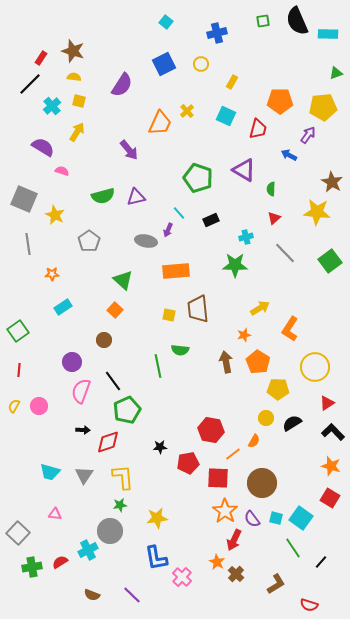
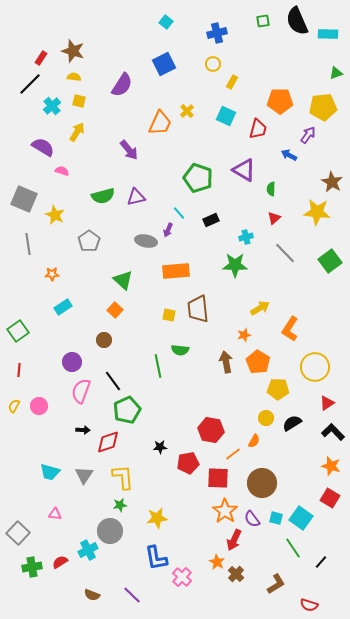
yellow circle at (201, 64): moved 12 px right
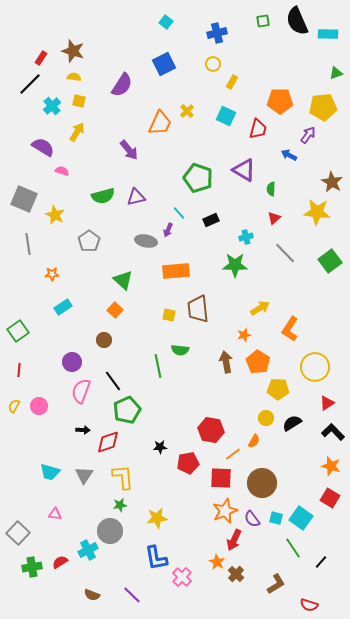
red square at (218, 478): moved 3 px right
orange star at (225, 511): rotated 15 degrees clockwise
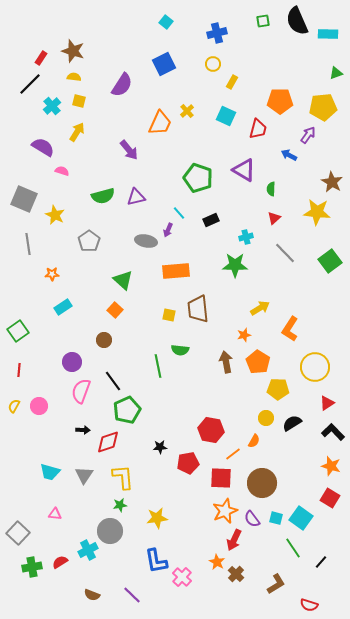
blue L-shape at (156, 558): moved 3 px down
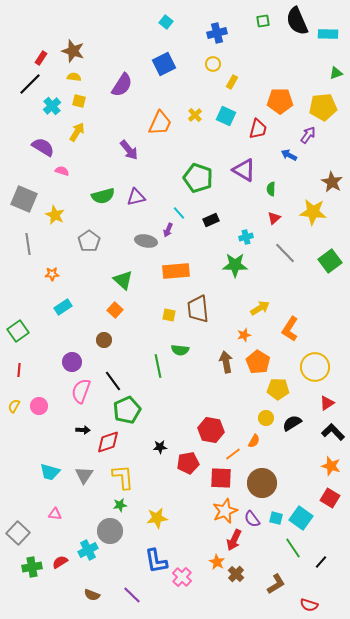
yellow cross at (187, 111): moved 8 px right, 4 px down
yellow star at (317, 212): moved 4 px left
